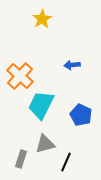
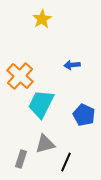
cyan trapezoid: moved 1 px up
blue pentagon: moved 3 px right
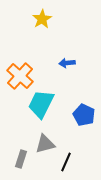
blue arrow: moved 5 px left, 2 px up
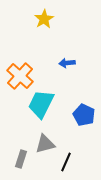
yellow star: moved 2 px right
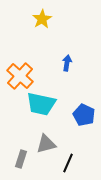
yellow star: moved 2 px left
blue arrow: rotated 105 degrees clockwise
cyan trapezoid: rotated 104 degrees counterclockwise
gray triangle: moved 1 px right
black line: moved 2 px right, 1 px down
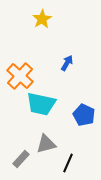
blue arrow: rotated 21 degrees clockwise
gray rectangle: rotated 24 degrees clockwise
